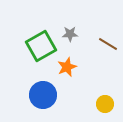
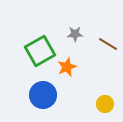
gray star: moved 5 px right
green square: moved 1 px left, 5 px down
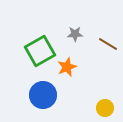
yellow circle: moved 4 px down
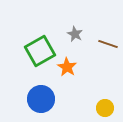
gray star: rotated 28 degrees clockwise
brown line: rotated 12 degrees counterclockwise
orange star: rotated 18 degrees counterclockwise
blue circle: moved 2 px left, 4 px down
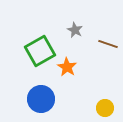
gray star: moved 4 px up
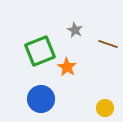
green square: rotated 8 degrees clockwise
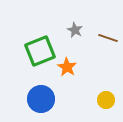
brown line: moved 6 px up
yellow circle: moved 1 px right, 8 px up
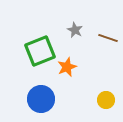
orange star: rotated 18 degrees clockwise
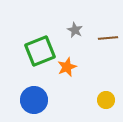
brown line: rotated 24 degrees counterclockwise
blue circle: moved 7 px left, 1 px down
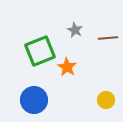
orange star: rotated 18 degrees counterclockwise
